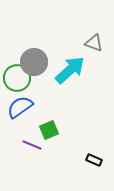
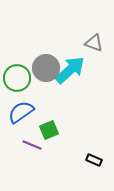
gray circle: moved 12 px right, 6 px down
blue semicircle: moved 1 px right, 5 px down
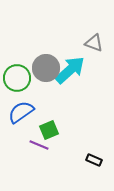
purple line: moved 7 px right
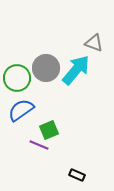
cyan arrow: moved 6 px right; rotated 8 degrees counterclockwise
blue semicircle: moved 2 px up
black rectangle: moved 17 px left, 15 px down
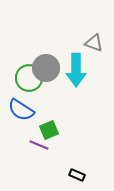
cyan arrow: rotated 140 degrees clockwise
green circle: moved 12 px right
blue semicircle: rotated 112 degrees counterclockwise
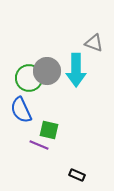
gray circle: moved 1 px right, 3 px down
blue semicircle: rotated 32 degrees clockwise
green square: rotated 36 degrees clockwise
